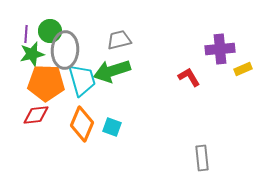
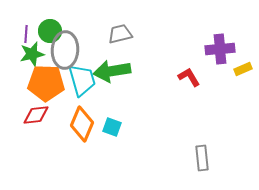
gray trapezoid: moved 1 px right, 6 px up
green arrow: rotated 9 degrees clockwise
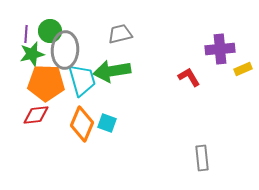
cyan square: moved 5 px left, 4 px up
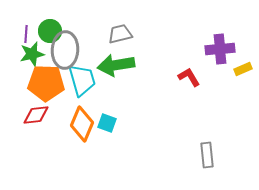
green arrow: moved 4 px right, 6 px up
gray rectangle: moved 5 px right, 3 px up
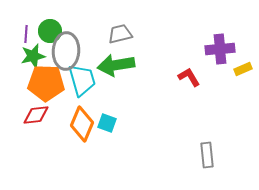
gray ellipse: moved 1 px right, 1 px down
green star: moved 1 px right, 2 px down
